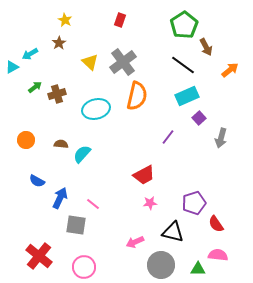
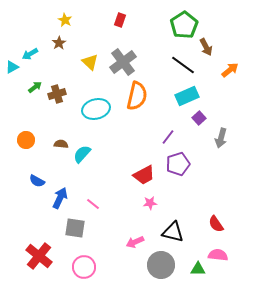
purple pentagon: moved 16 px left, 39 px up
gray square: moved 1 px left, 3 px down
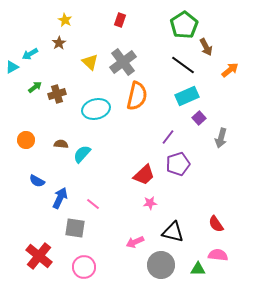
red trapezoid: rotated 15 degrees counterclockwise
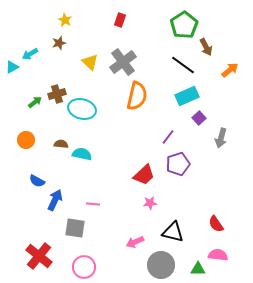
brown star: rotated 16 degrees clockwise
green arrow: moved 15 px down
cyan ellipse: moved 14 px left; rotated 28 degrees clockwise
cyan semicircle: rotated 60 degrees clockwise
blue arrow: moved 5 px left, 2 px down
pink line: rotated 32 degrees counterclockwise
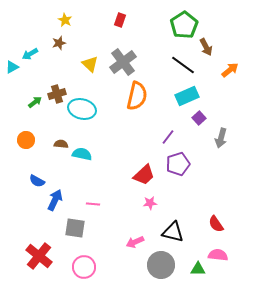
yellow triangle: moved 2 px down
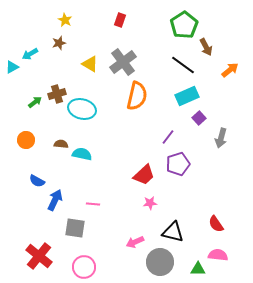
yellow triangle: rotated 12 degrees counterclockwise
gray circle: moved 1 px left, 3 px up
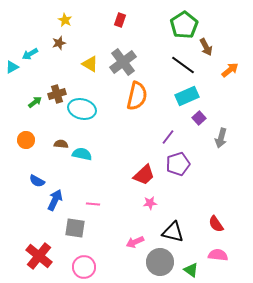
green triangle: moved 7 px left, 1 px down; rotated 35 degrees clockwise
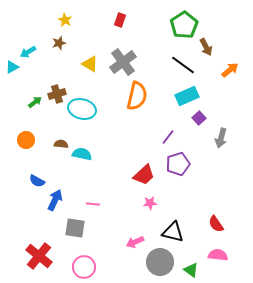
cyan arrow: moved 2 px left, 2 px up
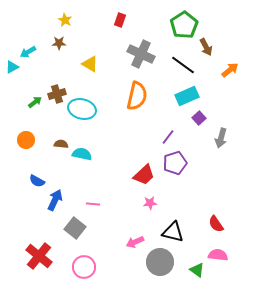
brown star: rotated 16 degrees clockwise
gray cross: moved 18 px right, 8 px up; rotated 28 degrees counterclockwise
purple pentagon: moved 3 px left, 1 px up
gray square: rotated 30 degrees clockwise
green triangle: moved 6 px right
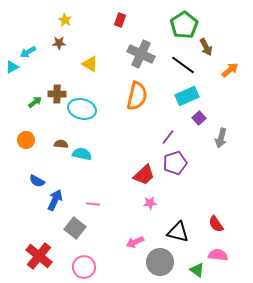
brown cross: rotated 18 degrees clockwise
black triangle: moved 5 px right
